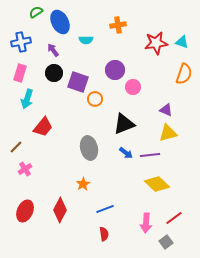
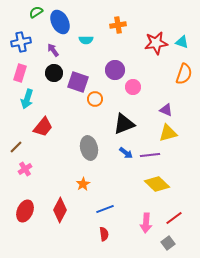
gray square: moved 2 px right, 1 px down
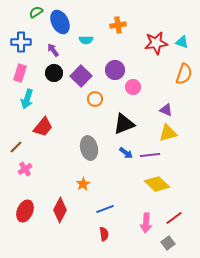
blue cross: rotated 12 degrees clockwise
purple square: moved 3 px right, 6 px up; rotated 25 degrees clockwise
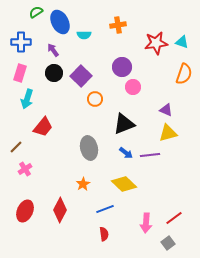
cyan semicircle: moved 2 px left, 5 px up
purple circle: moved 7 px right, 3 px up
yellow diamond: moved 33 px left
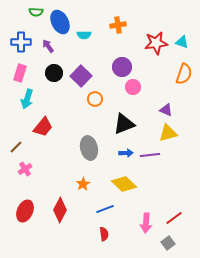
green semicircle: rotated 144 degrees counterclockwise
purple arrow: moved 5 px left, 4 px up
blue arrow: rotated 40 degrees counterclockwise
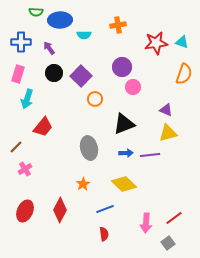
blue ellipse: moved 2 px up; rotated 65 degrees counterclockwise
purple arrow: moved 1 px right, 2 px down
pink rectangle: moved 2 px left, 1 px down
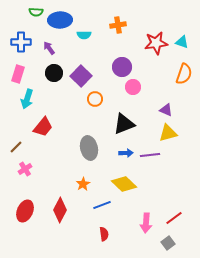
blue line: moved 3 px left, 4 px up
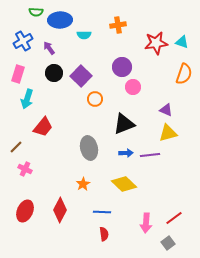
blue cross: moved 2 px right, 1 px up; rotated 30 degrees counterclockwise
pink cross: rotated 32 degrees counterclockwise
blue line: moved 7 px down; rotated 24 degrees clockwise
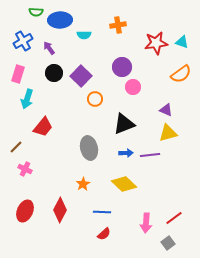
orange semicircle: moved 3 px left; rotated 35 degrees clockwise
red semicircle: rotated 56 degrees clockwise
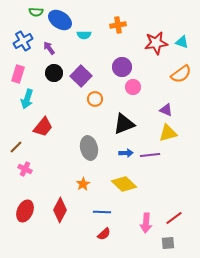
blue ellipse: rotated 35 degrees clockwise
gray square: rotated 32 degrees clockwise
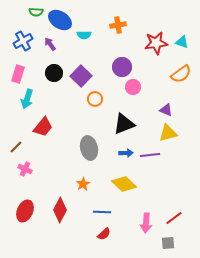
purple arrow: moved 1 px right, 4 px up
